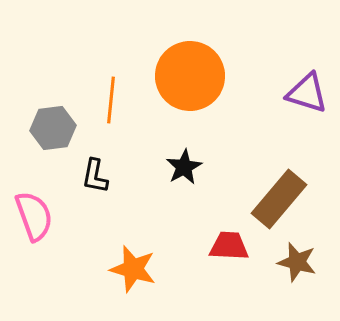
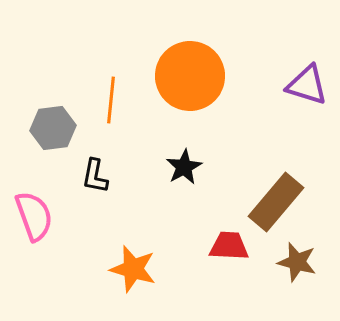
purple triangle: moved 8 px up
brown rectangle: moved 3 px left, 3 px down
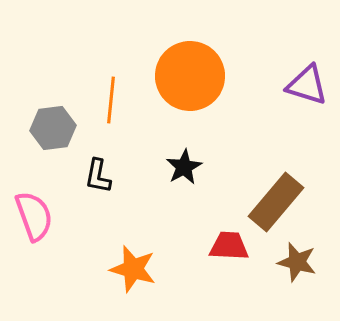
black L-shape: moved 3 px right
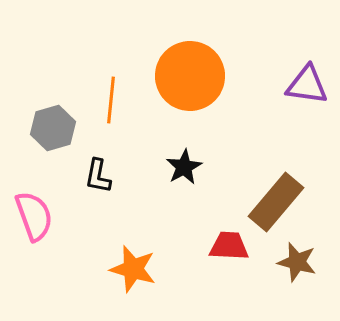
purple triangle: rotated 9 degrees counterclockwise
gray hexagon: rotated 9 degrees counterclockwise
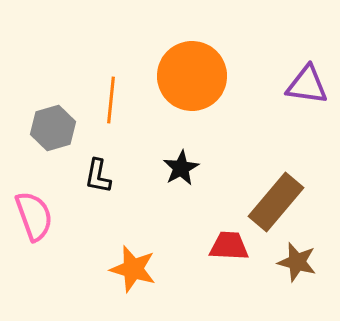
orange circle: moved 2 px right
black star: moved 3 px left, 1 px down
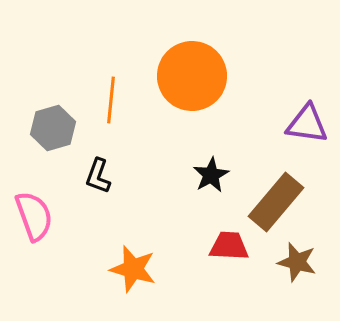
purple triangle: moved 39 px down
black star: moved 30 px right, 7 px down
black L-shape: rotated 9 degrees clockwise
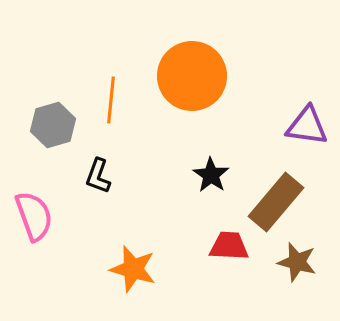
purple triangle: moved 2 px down
gray hexagon: moved 3 px up
black star: rotated 9 degrees counterclockwise
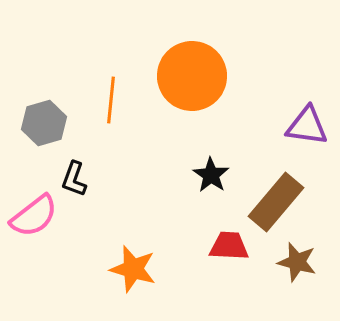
gray hexagon: moved 9 px left, 2 px up
black L-shape: moved 24 px left, 3 px down
pink semicircle: rotated 72 degrees clockwise
